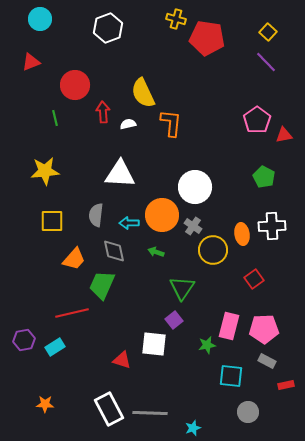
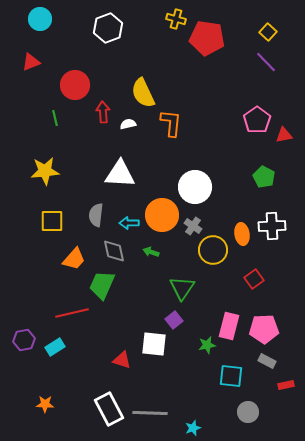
green arrow at (156, 252): moved 5 px left
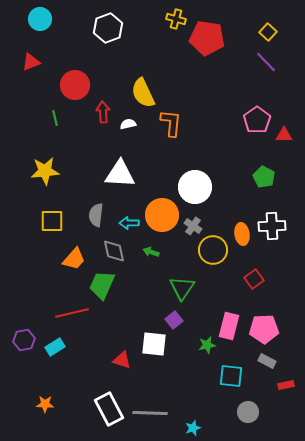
red triangle at (284, 135): rotated 12 degrees clockwise
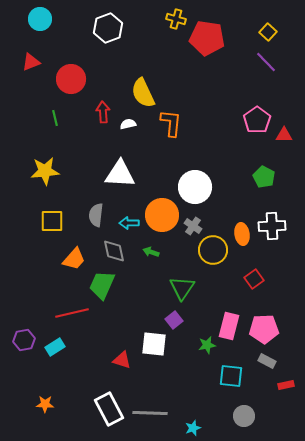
red circle at (75, 85): moved 4 px left, 6 px up
gray circle at (248, 412): moved 4 px left, 4 px down
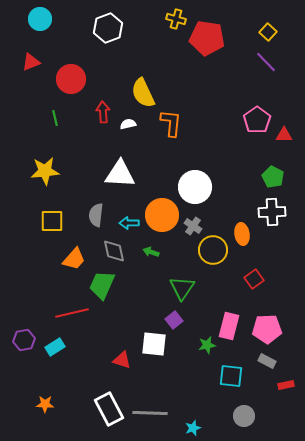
green pentagon at (264, 177): moved 9 px right
white cross at (272, 226): moved 14 px up
pink pentagon at (264, 329): moved 3 px right
